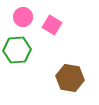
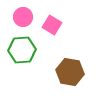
green hexagon: moved 5 px right
brown hexagon: moved 6 px up
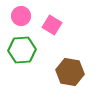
pink circle: moved 2 px left, 1 px up
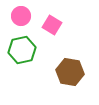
green hexagon: rotated 8 degrees counterclockwise
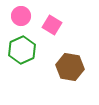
green hexagon: rotated 12 degrees counterclockwise
brown hexagon: moved 5 px up
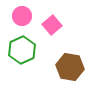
pink circle: moved 1 px right
pink square: rotated 18 degrees clockwise
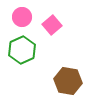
pink circle: moved 1 px down
brown hexagon: moved 2 px left, 14 px down
